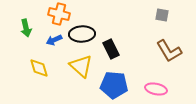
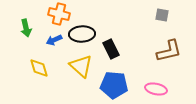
brown L-shape: rotated 72 degrees counterclockwise
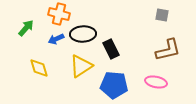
green arrow: rotated 126 degrees counterclockwise
black ellipse: moved 1 px right
blue arrow: moved 2 px right, 1 px up
brown L-shape: moved 1 px left, 1 px up
yellow triangle: rotated 45 degrees clockwise
pink ellipse: moved 7 px up
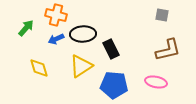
orange cross: moved 3 px left, 1 px down
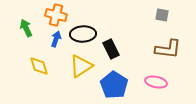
green arrow: rotated 66 degrees counterclockwise
blue arrow: rotated 133 degrees clockwise
brown L-shape: moved 1 px up; rotated 20 degrees clockwise
yellow diamond: moved 2 px up
blue pentagon: rotated 28 degrees clockwise
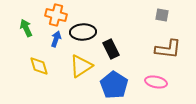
black ellipse: moved 2 px up
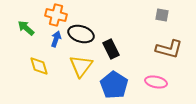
green arrow: rotated 24 degrees counterclockwise
black ellipse: moved 2 px left, 2 px down; rotated 20 degrees clockwise
brown L-shape: moved 1 px right; rotated 8 degrees clockwise
yellow triangle: rotated 20 degrees counterclockwise
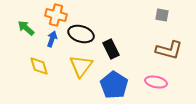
blue arrow: moved 4 px left
brown L-shape: moved 1 px down
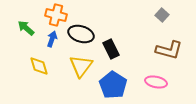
gray square: rotated 32 degrees clockwise
blue pentagon: moved 1 px left
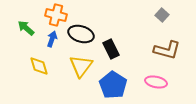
brown L-shape: moved 2 px left
